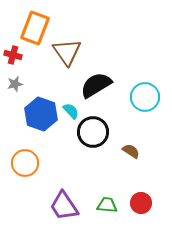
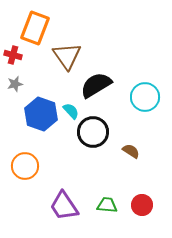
brown triangle: moved 4 px down
orange circle: moved 3 px down
red circle: moved 1 px right, 2 px down
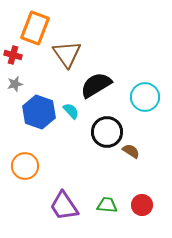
brown triangle: moved 2 px up
blue hexagon: moved 2 px left, 2 px up
black circle: moved 14 px right
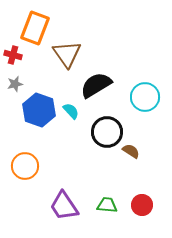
blue hexagon: moved 2 px up
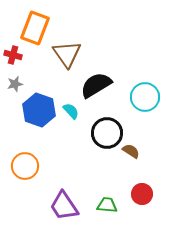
black circle: moved 1 px down
red circle: moved 11 px up
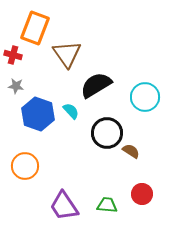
gray star: moved 1 px right, 2 px down; rotated 21 degrees clockwise
blue hexagon: moved 1 px left, 4 px down
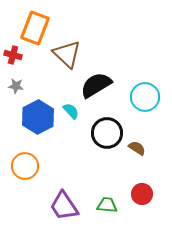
brown triangle: rotated 12 degrees counterclockwise
blue hexagon: moved 3 px down; rotated 12 degrees clockwise
brown semicircle: moved 6 px right, 3 px up
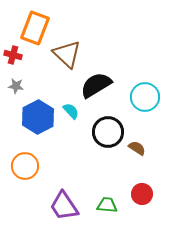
black circle: moved 1 px right, 1 px up
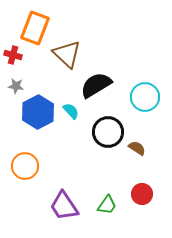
blue hexagon: moved 5 px up
green trapezoid: rotated 120 degrees clockwise
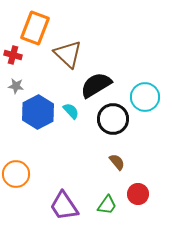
brown triangle: moved 1 px right
black circle: moved 5 px right, 13 px up
brown semicircle: moved 20 px left, 14 px down; rotated 18 degrees clockwise
orange circle: moved 9 px left, 8 px down
red circle: moved 4 px left
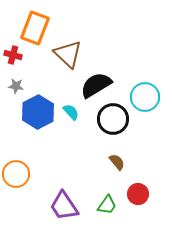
cyan semicircle: moved 1 px down
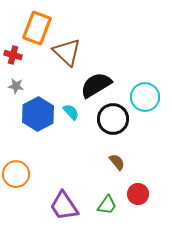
orange rectangle: moved 2 px right
brown triangle: moved 1 px left, 2 px up
blue hexagon: moved 2 px down
